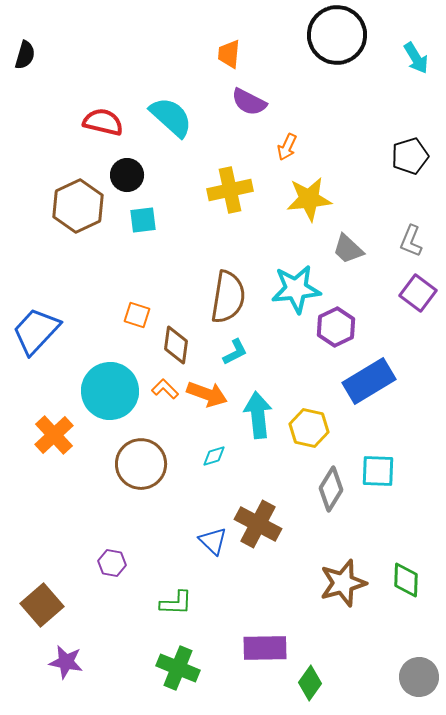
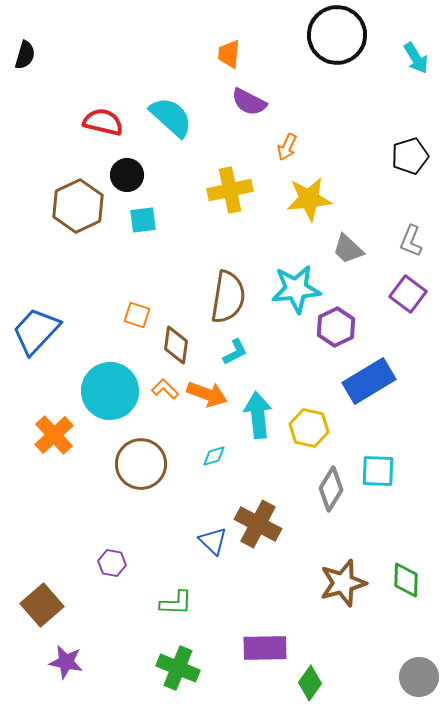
purple square at (418, 293): moved 10 px left, 1 px down
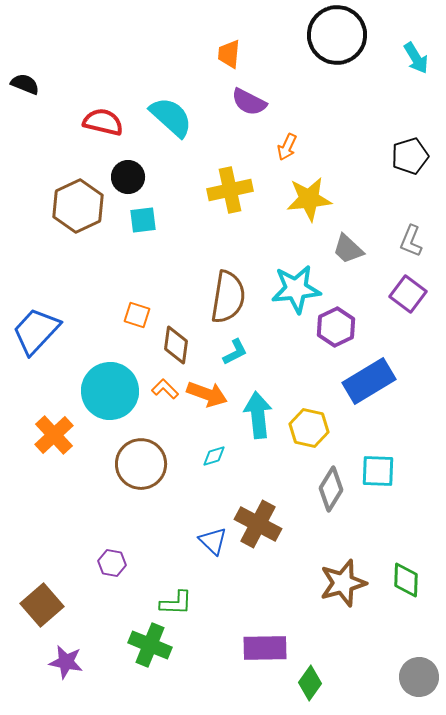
black semicircle at (25, 55): moved 29 px down; rotated 84 degrees counterclockwise
black circle at (127, 175): moved 1 px right, 2 px down
green cross at (178, 668): moved 28 px left, 23 px up
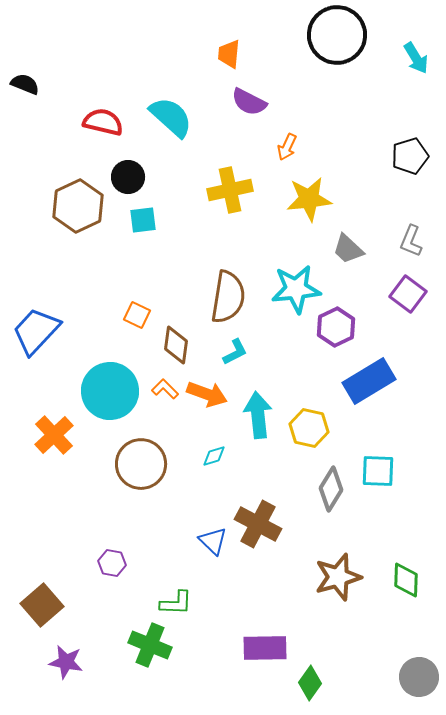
orange square at (137, 315): rotated 8 degrees clockwise
brown star at (343, 583): moved 5 px left, 6 px up
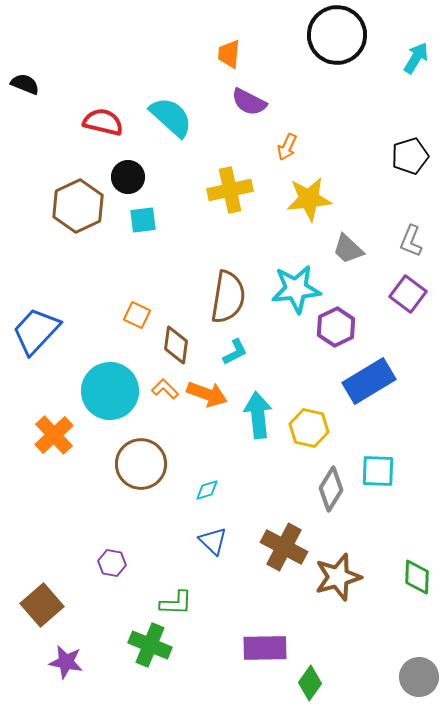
cyan arrow at (416, 58): rotated 116 degrees counterclockwise
cyan diamond at (214, 456): moved 7 px left, 34 px down
brown cross at (258, 524): moved 26 px right, 23 px down
green diamond at (406, 580): moved 11 px right, 3 px up
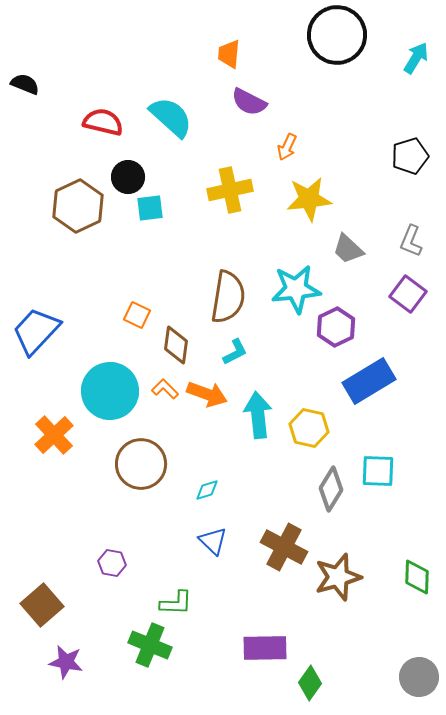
cyan square at (143, 220): moved 7 px right, 12 px up
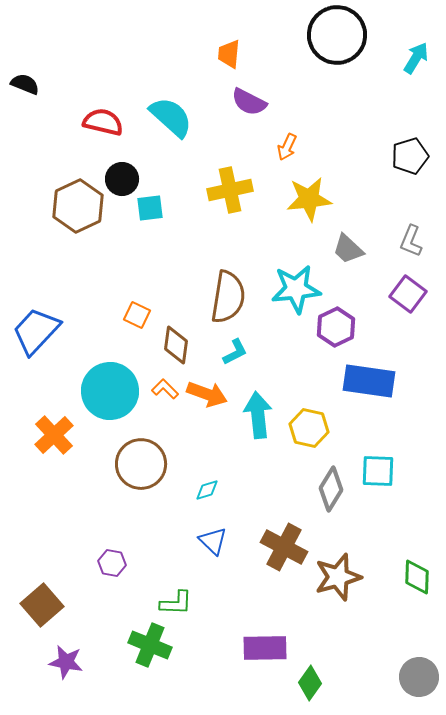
black circle at (128, 177): moved 6 px left, 2 px down
blue rectangle at (369, 381): rotated 39 degrees clockwise
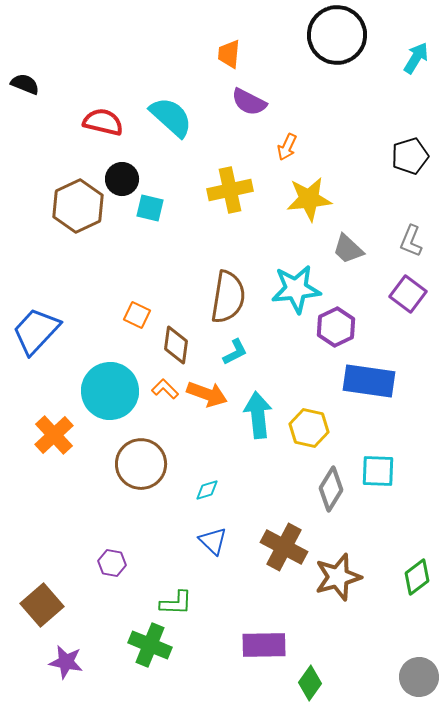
cyan square at (150, 208): rotated 20 degrees clockwise
green diamond at (417, 577): rotated 51 degrees clockwise
purple rectangle at (265, 648): moved 1 px left, 3 px up
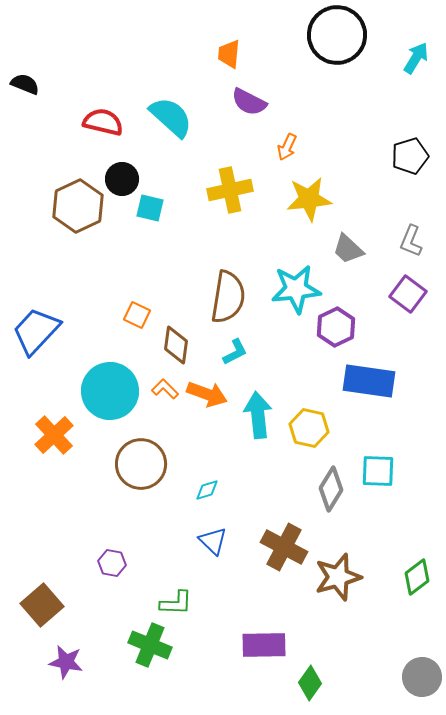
gray circle at (419, 677): moved 3 px right
